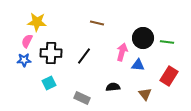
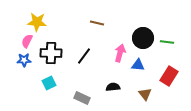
pink arrow: moved 2 px left, 1 px down
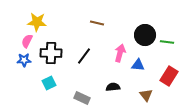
black circle: moved 2 px right, 3 px up
brown triangle: moved 1 px right, 1 px down
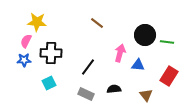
brown line: rotated 24 degrees clockwise
pink semicircle: moved 1 px left
black line: moved 4 px right, 11 px down
black semicircle: moved 1 px right, 2 px down
gray rectangle: moved 4 px right, 4 px up
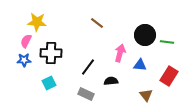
blue triangle: moved 2 px right
black semicircle: moved 3 px left, 8 px up
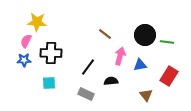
brown line: moved 8 px right, 11 px down
pink arrow: moved 3 px down
blue triangle: rotated 16 degrees counterclockwise
cyan square: rotated 24 degrees clockwise
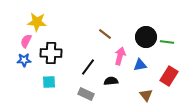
black circle: moved 1 px right, 2 px down
cyan square: moved 1 px up
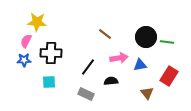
pink arrow: moved 1 px left, 2 px down; rotated 66 degrees clockwise
brown triangle: moved 1 px right, 2 px up
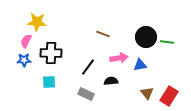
brown line: moved 2 px left; rotated 16 degrees counterclockwise
red rectangle: moved 20 px down
